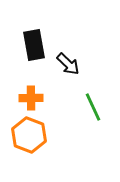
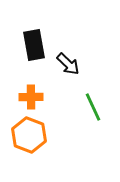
orange cross: moved 1 px up
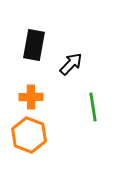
black rectangle: rotated 20 degrees clockwise
black arrow: moved 3 px right; rotated 90 degrees counterclockwise
green line: rotated 16 degrees clockwise
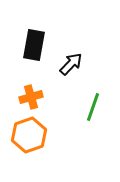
orange cross: rotated 15 degrees counterclockwise
green line: rotated 28 degrees clockwise
orange hexagon: rotated 20 degrees clockwise
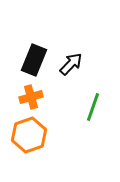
black rectangle: moved 15 px down; rotated 12 degrees clockwise
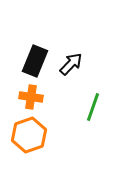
black rectangle: moved 1 px right, 1 px down
orange cross: rotated 25 degrees clockwise
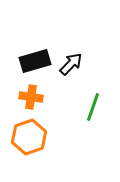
black rectangle: rotated 52 degrees clockwise
orange hexagon: moved 2 px down
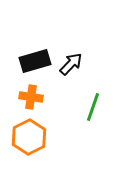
orange hexagon: rotated 8 degrees counterclockwise
